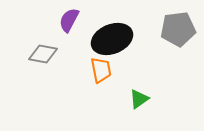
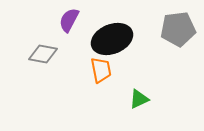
green triangle: rotated 10 degrees clockwise
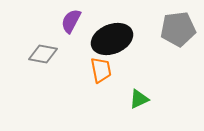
purple semicircle: moved 2 px right, 1 px down
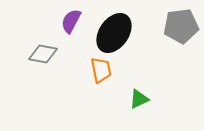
gray pentagon: moved 3 px right, 3 px up
black ellipse: moved 2 px right, 6 px up; rotated 33 degrees counterclockwise
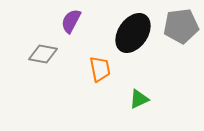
black ellipse: moved 19 px right
orange trapezoid: moved 1 px left, 1 px up
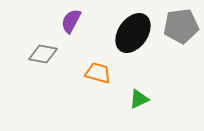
orange trapezoid: moved 2 px left, 4 px down; rotated 64 degrees counterclockwise
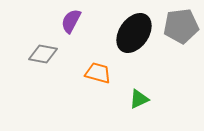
black ellipse: moved 1 px right
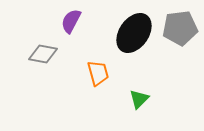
gray pentagon: moved 1 px left, 2 px down
orange trapezoid: rotated 60 degrees clockwise
green triangle: rotated 20 degrees counterclockwise
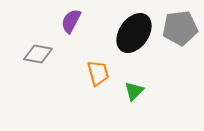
gray diamond: moved 5 px left
green triangle: moved 5 px left, 8 px up
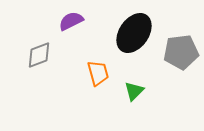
purple semicircle: rotated 35 degrees clockwise
gray pentagon: moved 1 px right, 24 px down
gray diamond: moved 1 px right, 1 px down; rotated 32 degrees counterclockwise
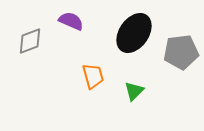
purple semicircle: rotated 50 degrees clockwise
gray diamond: moved 9 px left, 14 px up
orange trapezoid: moved 5 px left, 3 px down
